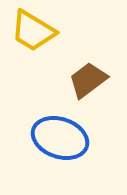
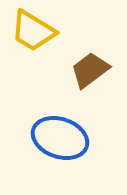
brown trapezoid: moved 2 px right, 10 px up
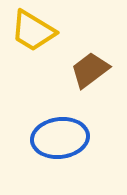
blue ellipse: rotated 26 degrees counterclockwise
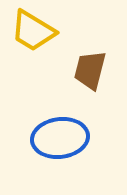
brown trapezoid: rotated 39 degrees counterclockwise
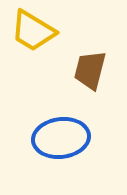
blue ellipse: moved 1 px right
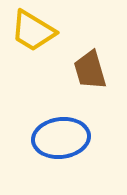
brown trapezoid: rotated 30 degrees counterclockwise
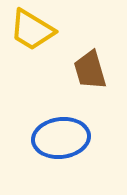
yellow trapezoid: moved 1 px left, 1 px up
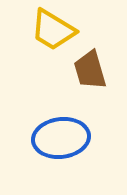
yellow trapezoid: moved 21 px right
